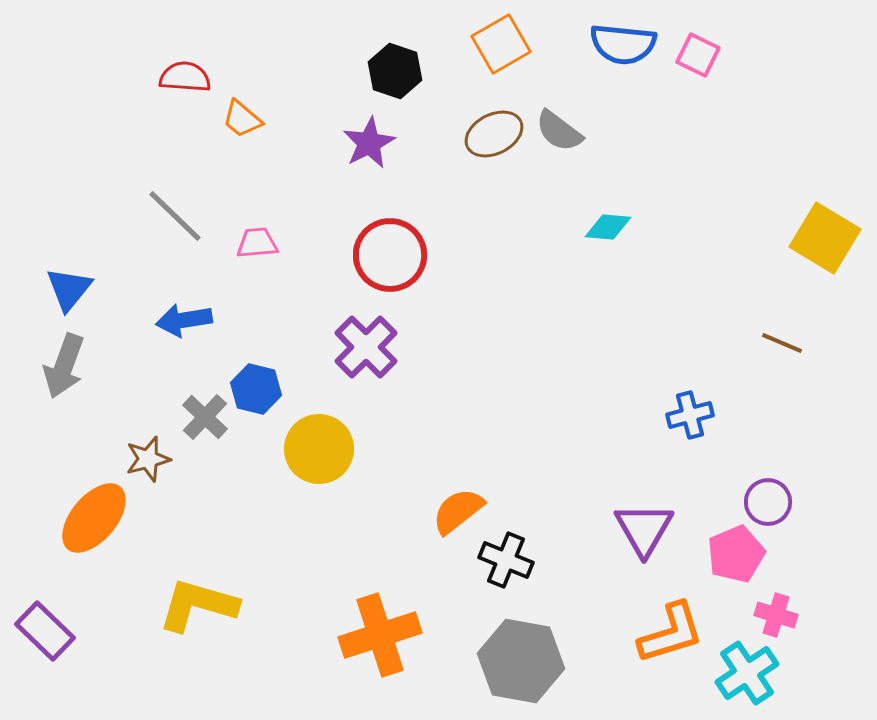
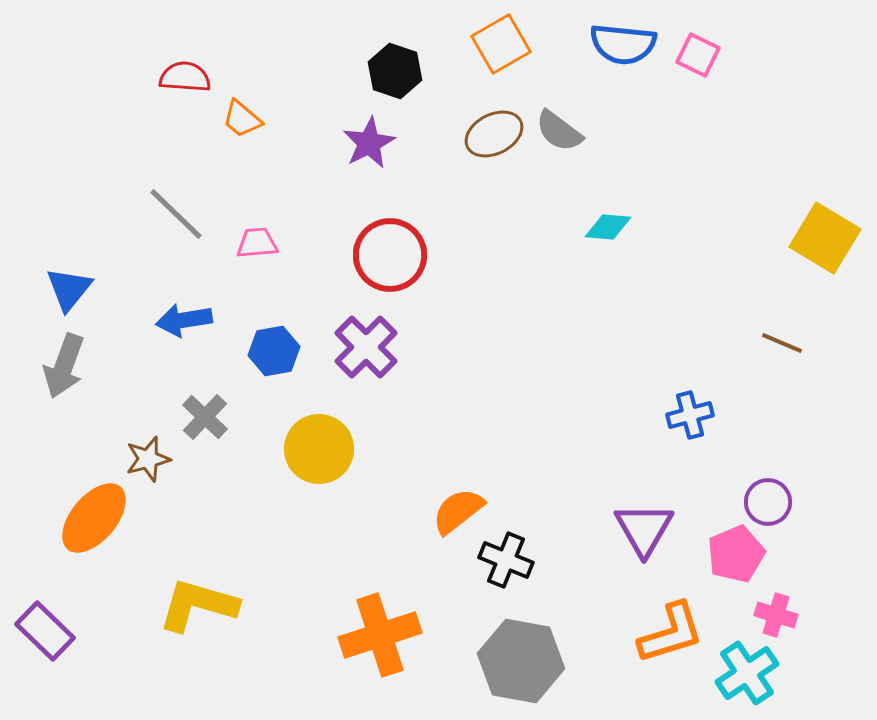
gray line: moved 1 px right, 2 px up
blue hexagon: moved 18 px right, 38 px up; rotated 24 degrees counterclockwise
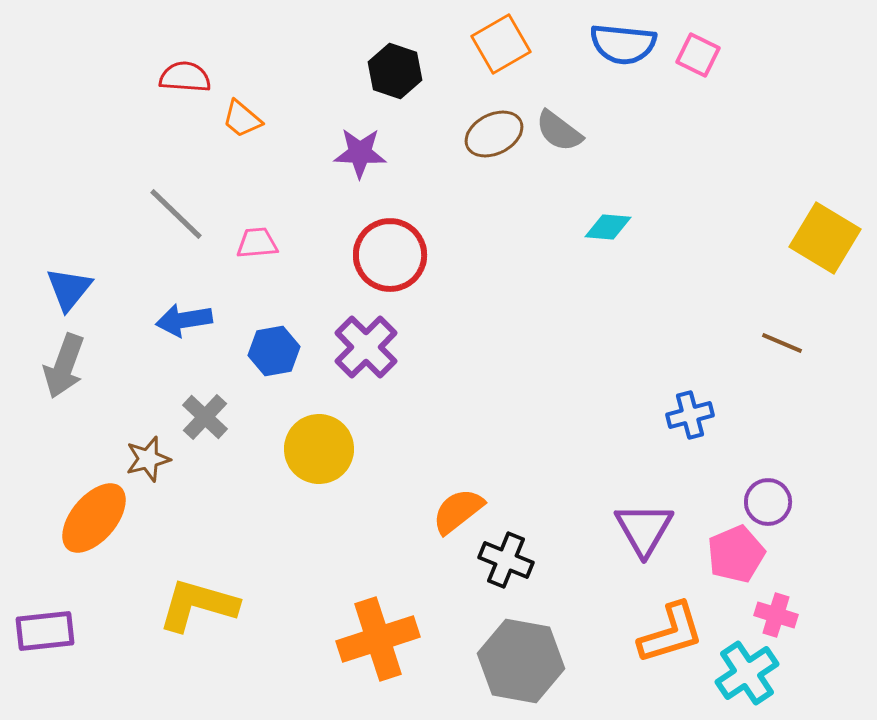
purple star: moved 9 px left, 10 px down; rotated 30 degrees clockwise
purple rectangle: rotated 50 degrees counterclockwise
orange cross: moved 2 px left, 4 px down
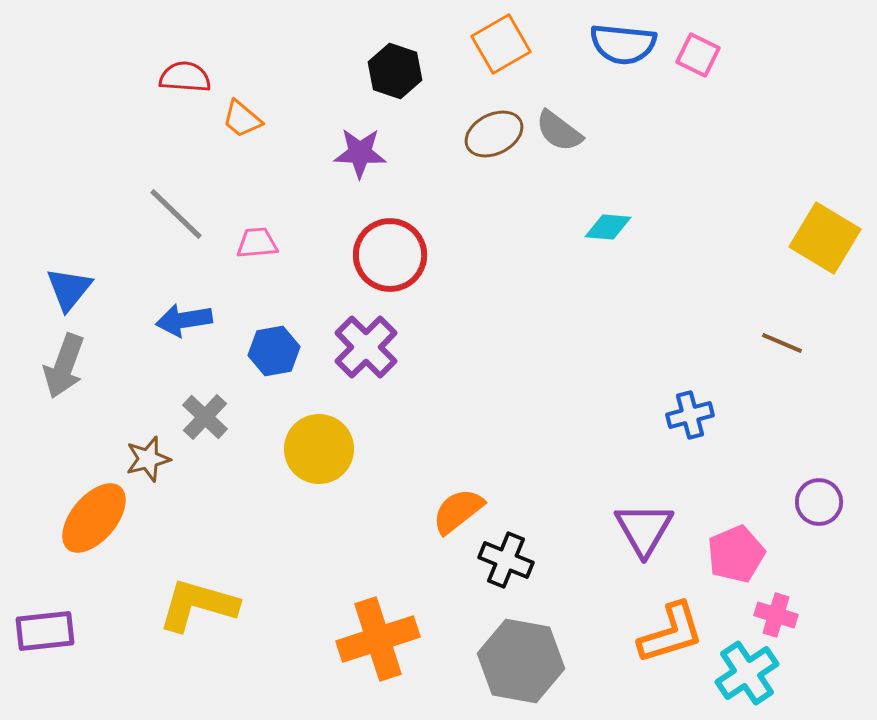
purple circle: moved 51 px right
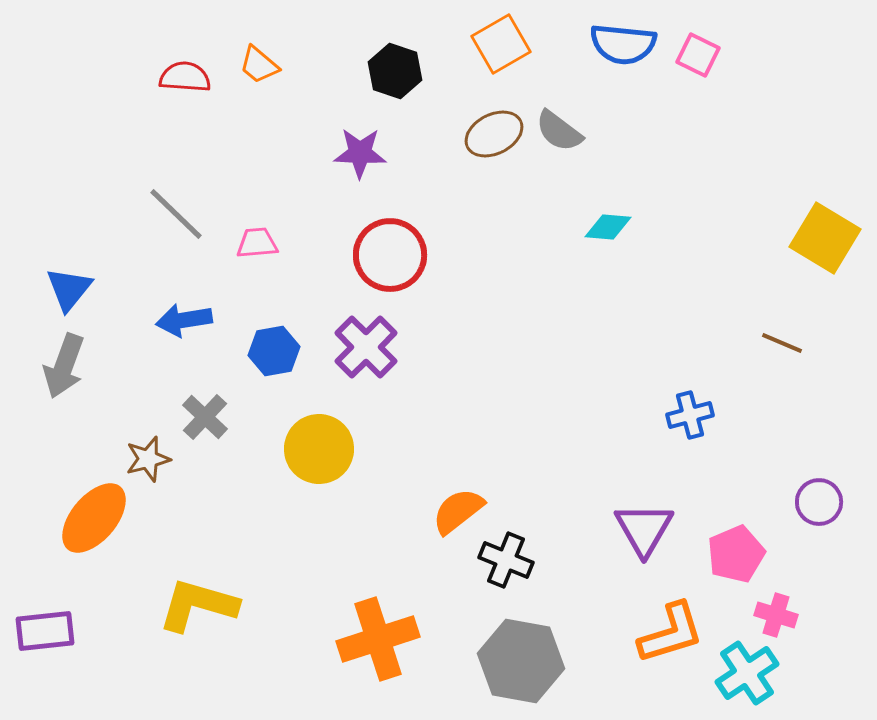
orange trapezoid: moved 17 px right, 54 px up
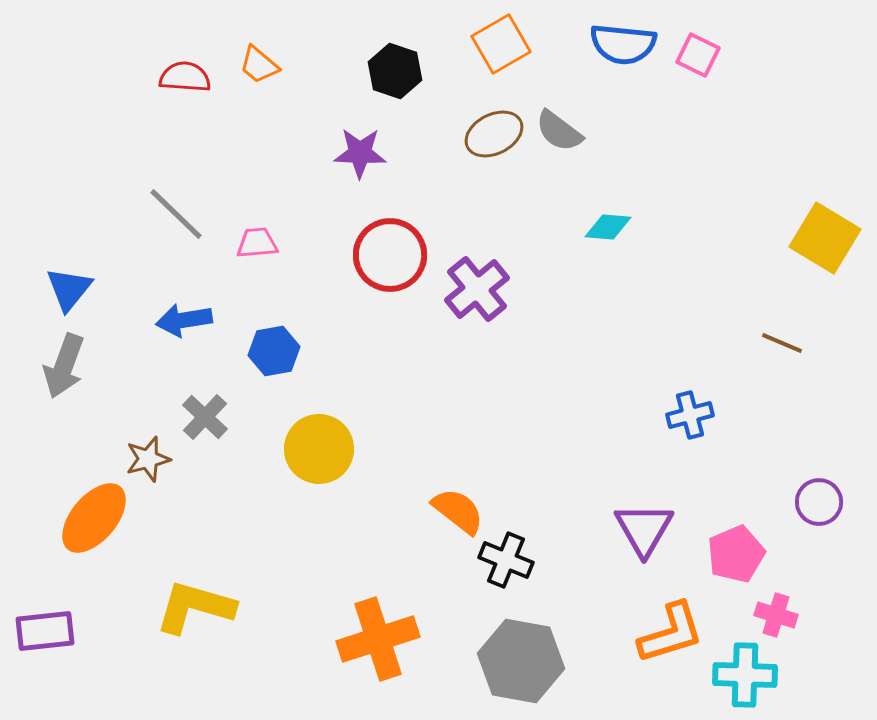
purple cross: moved 111 px right, 58 px up; rotated 6 degrees clockwise
orange semicircle: rotated 76 degrees clockwise
yellow L-shape: moved 3 px left, 2 px down
cyan cross: moved 2 px left, 2 px down; rotated 36 degrees clockwise
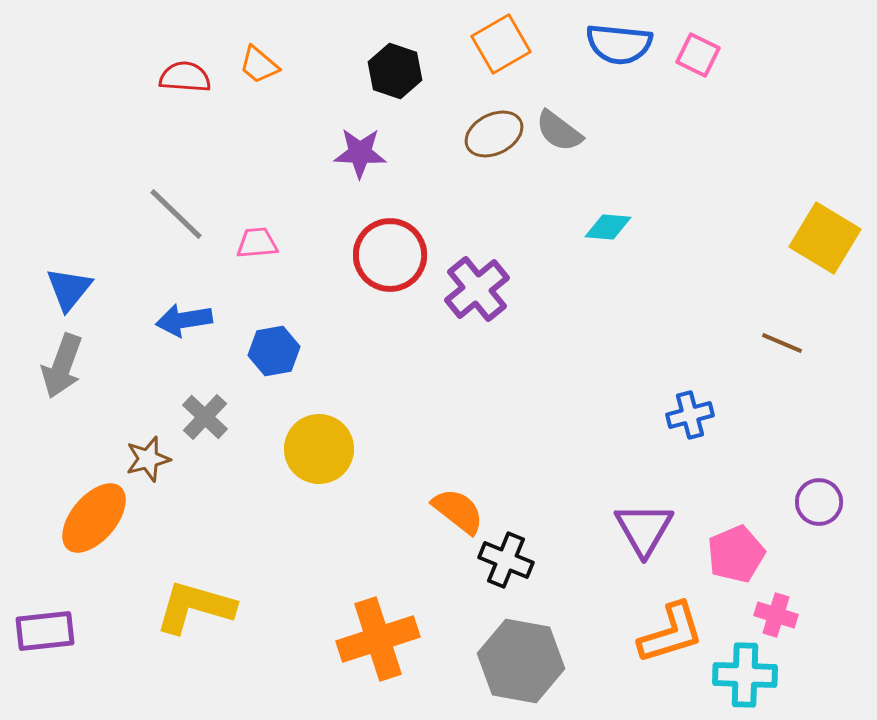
blue semicircle: moved 4 px left
gray arrow: moved 2 px left
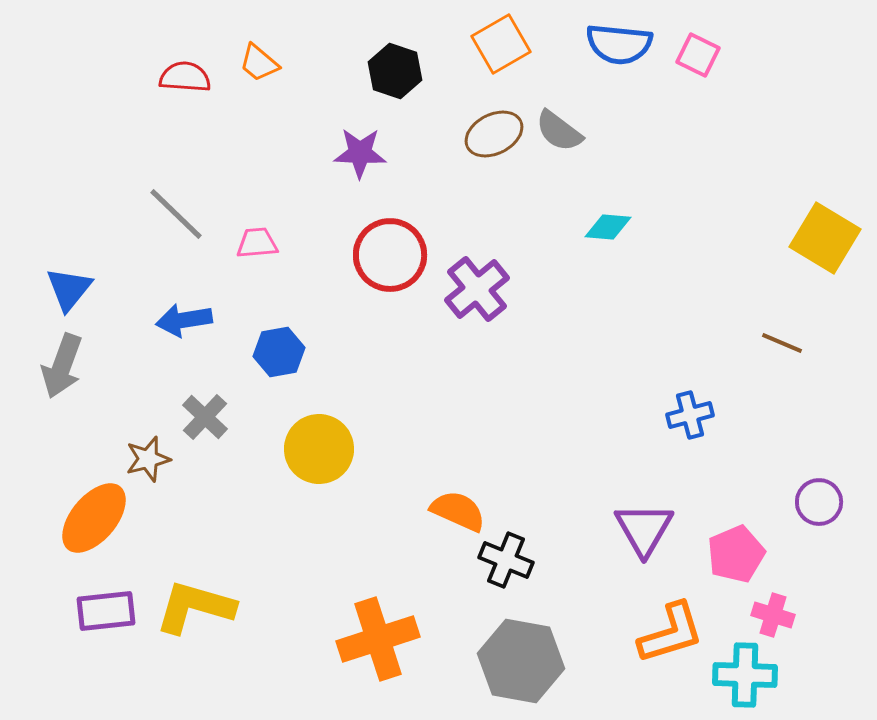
orange trapezoid: moved 2 px up
blue hexagon: moved 5 px right, 1 px down
orange semicircle: rotated 14 degrees counterclockwise
pink cross: moved 3 px left
purple rectangle: moved 61 px right, 20 px up
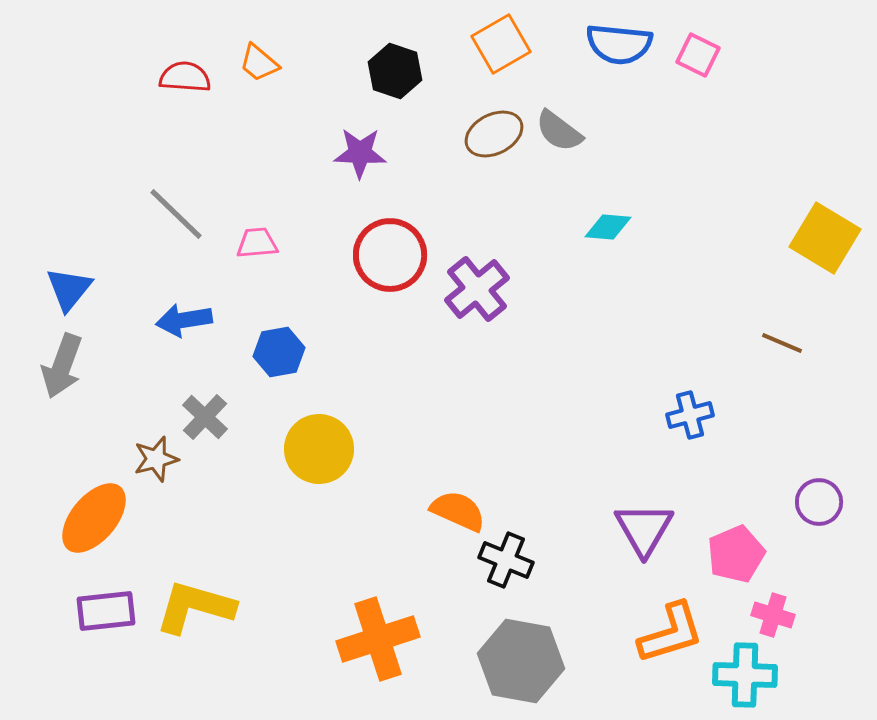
brown star: moved 8 px right
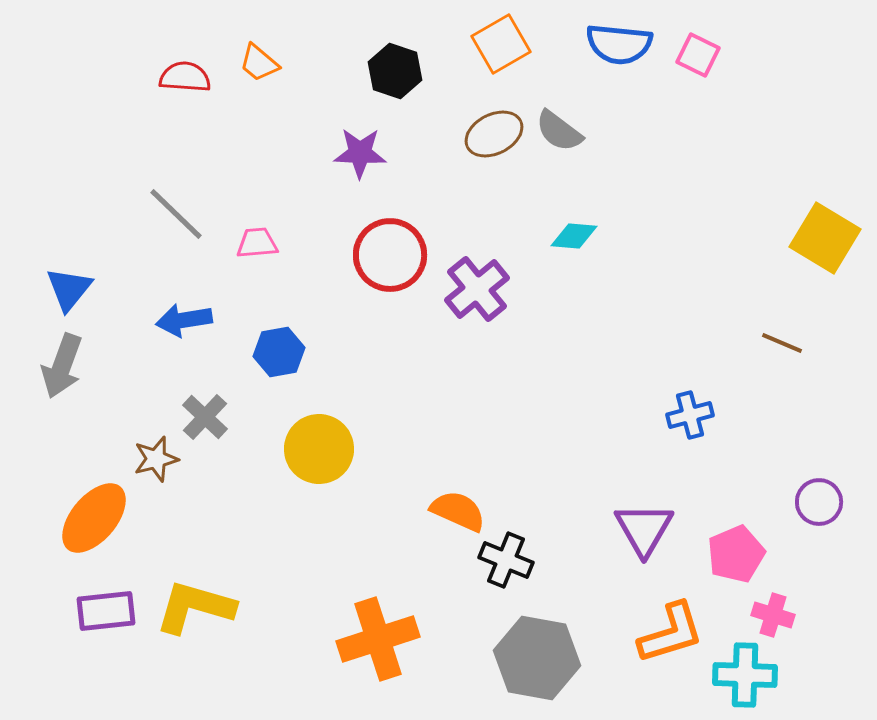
cyan diamond: moved 34 px left, 9 px down
gray hexagon: moved 16 px right, 3 px up
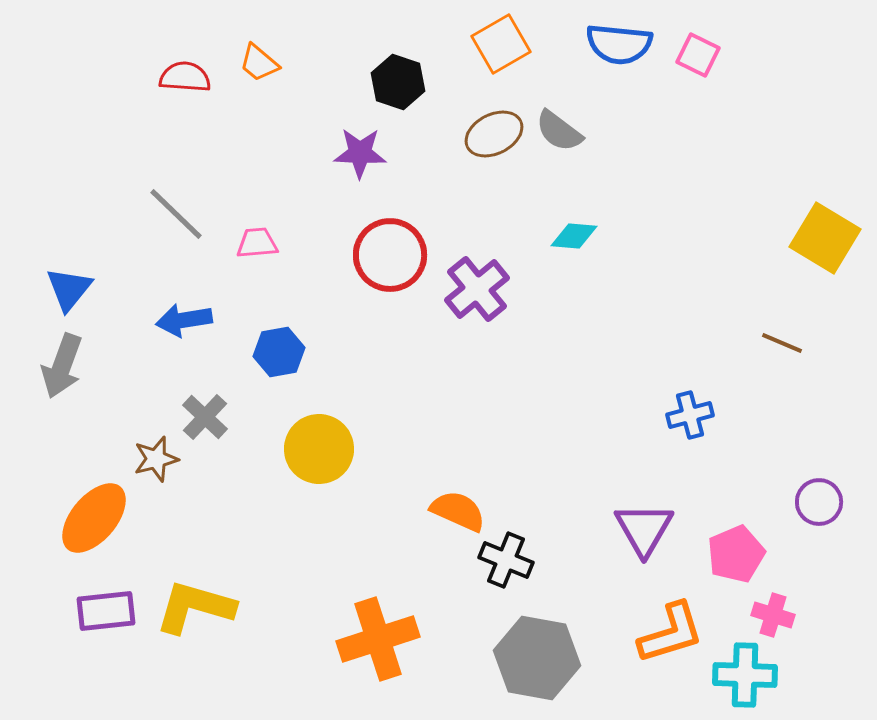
black hexagon: moved 3 px right, 11 px down
